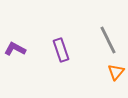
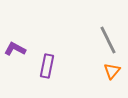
purple rectangle: moved 14 px left, 16 px down; rotated 30 degrees clockwise
orange triangle: moved 4 px left, 1 px up
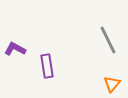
purple rectangle: rotated 20 degrees counterclockwise
orange triangle: moved 13 px down
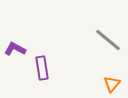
gray line: rotated 24 degrees counterclockwise
purple rectangle: moved 5 px left, 2 px down
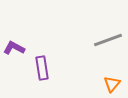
gray line: rotated 60 degrees counterclockwise
purple L-shape: moved 1 px left, 1 px up
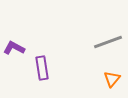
gray line: moved 2 px down
orange triangle: moved 5 px up
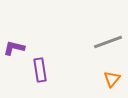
purple L-shape: rotated 15 degrees counterclockwise
purple rectangle: moved 2 px left, 2 px down
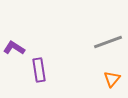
purple L-shape: rotated 20 degrees clockwise
purple rectangle: moved 1 px left
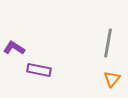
gray line: moved 1 px down; rotated 60 degrees counterclockwise
purple rectangle: rotated 70 degrees counterclockwise
